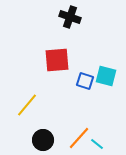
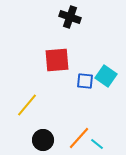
cyan square: rotated 20 degrees clockwise
blue square: rotated 12 degrees counterclockwise
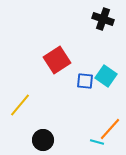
black cross: moved 33 px right, 2 px down
red square: rotated 28 degrees counterclockwise
yellow line: moved 7 px left
orange line: moved 31 px right, 9 px up
cyan line: moved 2 px up; rotated 24 degrees counterclockwise
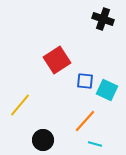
cyan square: moved 1 px right, 14 px down; rotated 10 degrees counterclockwise
orange line: moved 25 px left, 8 px up
cyan line: moved 2 px left, 2 px down
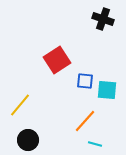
cyan square: rotated 20 degrees counterclockwise
black circle: moved 15 px left
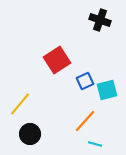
black cross: moved 3 px left, 1 px down
blue square: rotated 30 degrees counterclockwise
cyan square: rotated 20 degrees counterclockwise
yellow line: moved 1 px up
black circle: moved 2 px right, 6 px up
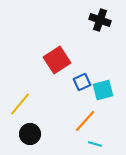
blue square: moved 3 px left, 1 px down
cyan square: moved 4 px left
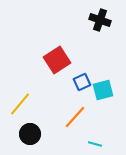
orange line: moved 10 px left, 4 px up
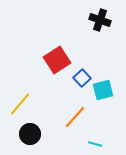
blue square: moved 4 px up; rotated 18 degrees counterclockwise
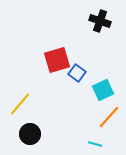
black cross: moved 1 px down
red square: rotated 16 degrees clockwise
blue square: moved 5 px left, 5 px up; rotated 12 degrees counterclockwise
cyan square: rotated 10 degrees counterclockwise
orange line: moved 34 px right
